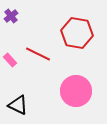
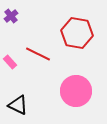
pink rectangle: moved 2 px down
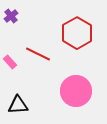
red hexagon: rotated 20 degrees clockwise
black triangle: rotated 30 degrees counterclockwise
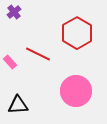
purple cross: moved 3 px right, 4 px up
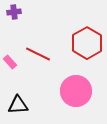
purple cross: rotated 32 degrees clockwise
red hexagon: moved 10 px right, 10 px down
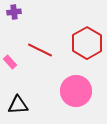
red line: moved 2 px right, 4 px up
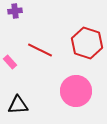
purple cross: moved 1 px right, 1 px up
red hexagon: rotated 12 degrees counterclockwise
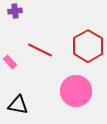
red hexagon: moved 1 px right, 3 px down; rotated 12 degrees clockwise
black triangle: rotated 15 degrees clockwise
